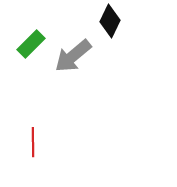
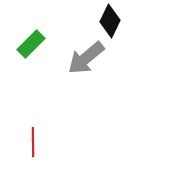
gray arrow: moved 13 px right, 2 px down
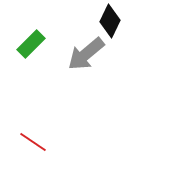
gray arrow: moved 4 px up
red line: rotated 56 degrees counterclockwise
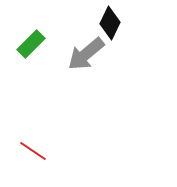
black diamond: moved 2 px down
red line: moved 9 px down
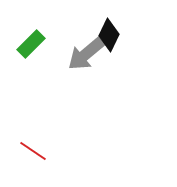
black diamond: moved 1 px left, 12 px down
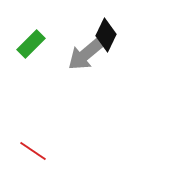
black diamond: moved 3 px left
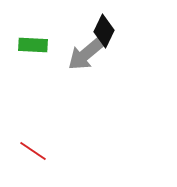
black diamond: moved 2 px left, 4 px up
green rectangle: moved 2 px right, 1 px down; rotated 48 degrees clockwise
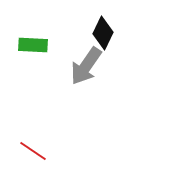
black diamond: moved 1 px left, 2 px down
gray arrow: moved 12 px down; rotated 15 degrees counterclockwise
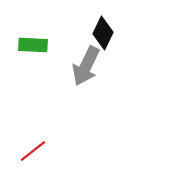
gray arrow: rotated 9 degrees counterclockwise
red line: rotated 72 degrees counterclockwise
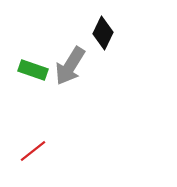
green rectangle: moved 25 px down; rotated 16 degrees clockwise
gray arrow: moved 16 px left; rotated 6 degrees clockwise
